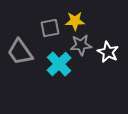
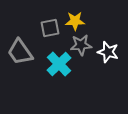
white star: rotated 10 degrees counterclockwise
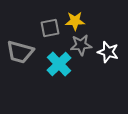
gray trapezoid: rotated 40 degrees counterclockwise
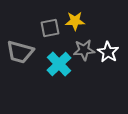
gray star: moved 3 px right, 5 px down
white star: rotated 15 degrees clockwise
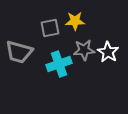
gray trapezoid: moved 1 px left
cyan cross: rotated 25 degrees clockwise
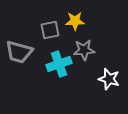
gray square: moved 2 px down
white star: moved 1 px right, 27 px down; rotated 15 degrees counterclockwise
